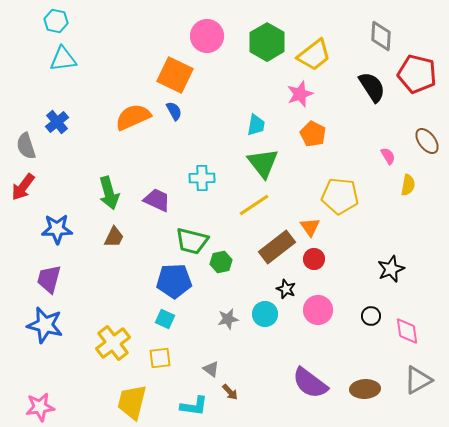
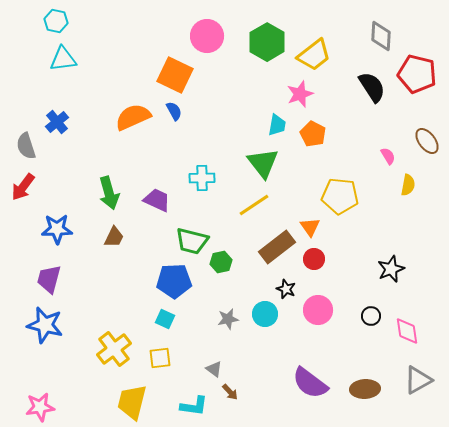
cyan trapezoid at (256, 125): moved 21 px right
yellow cross at (113, 343): moved 1 px right, 6 px down
gray triangle at (211, 369): moved 3 px right
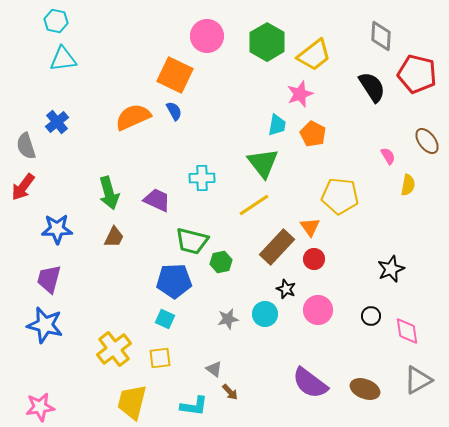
brown rectangle at (277, 247): rotated 9 degrees counterclockwise
brown ellipse at (365, 389): rotated 24 degrees clockwise
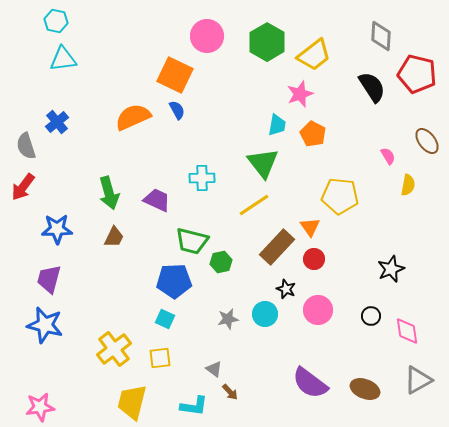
blue semicircle at (174, 111): moved 3 px right, 1 px up
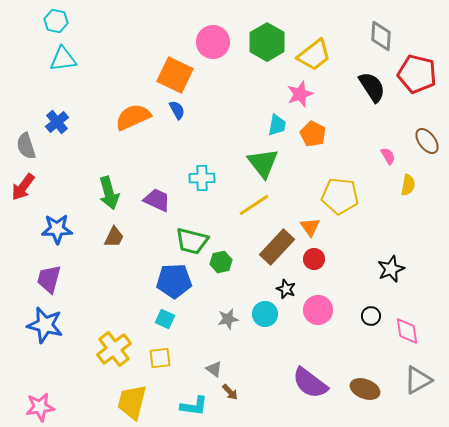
pink circle at (207, 36): moved 6 px right, 6 px down
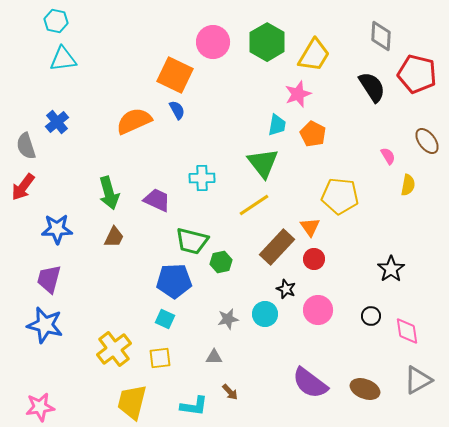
yellow trapezoid at (314, 55): rotated 21 degrees counterclockwise
pink star at (300, 94): moved 2 px left
orange semicircle at (133, 117): moved 1 px right, 4 px down
black star at (391, 269): rotated 12 degrees counterclockwise
gray triangle at (214, 369): moved 12 px up; rotated 36 degrees counterclockwise
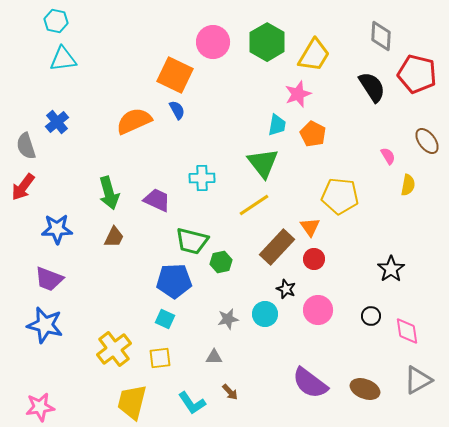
purple trapezoid at (49, 279): rotated 84 degrees counterclockwise
cyan L-shape at (194, 406): moved 2 px left, 3 px up; rotated 48 degrees clockwise
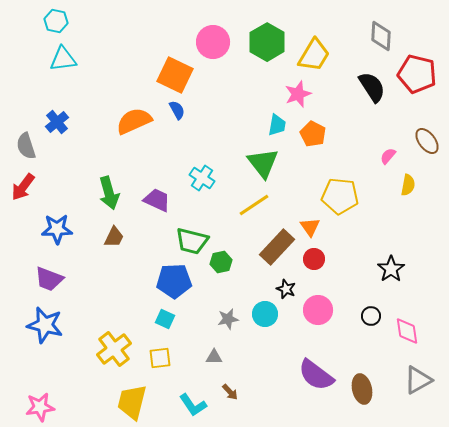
pink semicircle at (388, 156): rotated 108 degrees counterclockwise
cyan cross at (202, 178): rotated 35 degrees clockwise
purple semicircle at (310, 383): moved 6 px right, 8 px up
brown ellipse at (365, 389): moved 3 px left; rotated 56 degrees clockwise
cyan L-shape at (192, 403): moved 1 px right, 2 px down
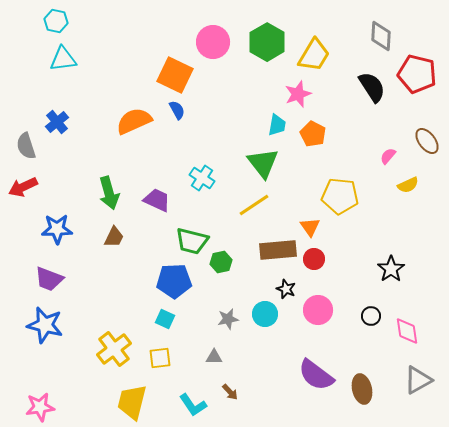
yellow semicircle at (408, 185): rotated 55 degrees clockwise
red arrow at (23, 187): rotated 28 degrees clockwise
brown rectangle at (277, 247): moved 1 px right, 3 px down; rotated 42 degrees clockwise
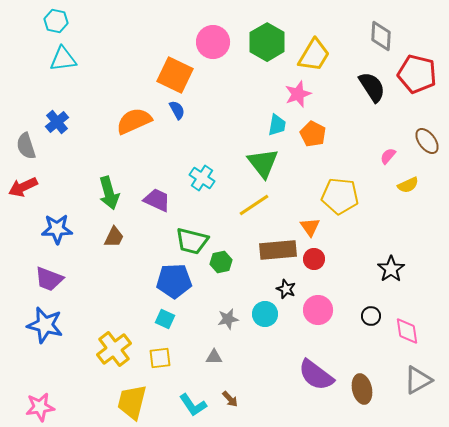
brown arrow at (230, 392): moved 7 px down
